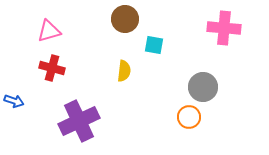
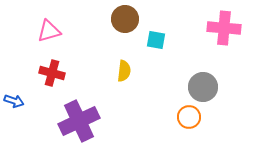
cyan square: moved 2 px right, 5 px up
red cross: moved 5 px down
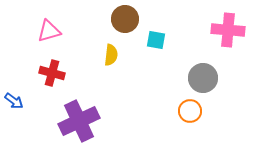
pink cross: moved 4 px right, 2 px down
yellow semicircle: moved 13 px left, 16 px up
gray circle: moved 9 px up
blue arrow: rotated 18 degrees clockwise
orange circle: moved 1 px right, 6 px up
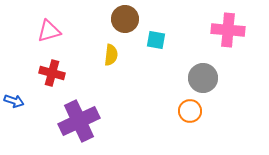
blue arrow: rotated 18 degrees counterclockwise
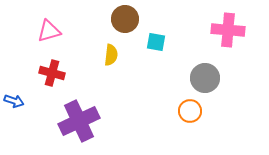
cyan square: moved 2 px down
gray circle: moved 2 px right
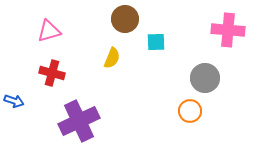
cyan square: rotated 12 degrees counterclockwise
yellow semicircle: moved 1 px right, 3 px down; rotated 15 degrees clockwise
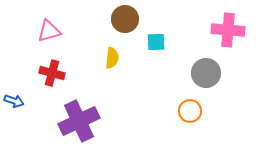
yellow semicircle: rotated 15 degrees counterclockwise
gray circle: moved 1 px right, 5 px up
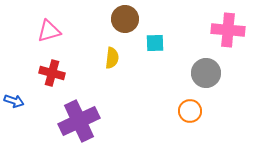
cyan square: moved 1 px left, 1 px down
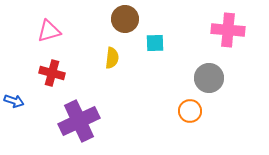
gray circle: moved 3 px right, 5 px down
